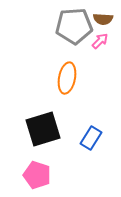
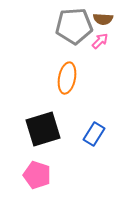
blue rectangle: moved 3 px right, 4 px up
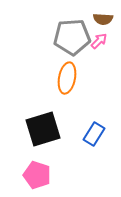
gray pentagon: moved 2 px left, 11 px down
pink arrow: moved 1 px left
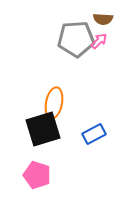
gray pentagon: moved 4 px right, 2 px down
orange ellipse: moved 13 px left, 25 px down
blue rectangle: rotated 30 degrees clockwise
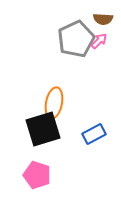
gray pentagon: rotated 21 degrees counterclockwise
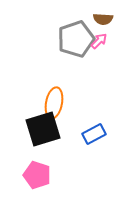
gray pentagon: rotated 6 degrees clockwise
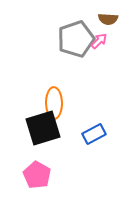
brown semicircle: moved 5 px right
orange ellipse: rotated 12 degrees counterclockwise
black square: moved 1 px up
pink pentagon: rotated 12 degrees clockwise
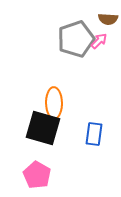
black square: rotated 33 degrees clockwise
blue rectangle: rotated 55 degrees counterclockwise
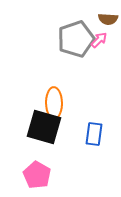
pink arrow: moved 1 px up
black square: moved 1 px right, 1 px up
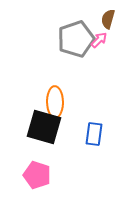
brown semicircle: rotated 102 degrees clockwise
orange ellipse: moved 1 px right, 1 px up
pink pentagon: rotated 12 degrees counterclockwise
